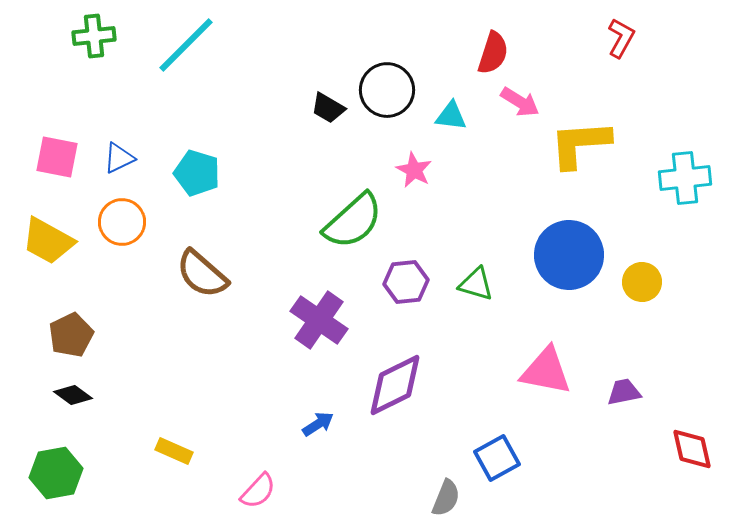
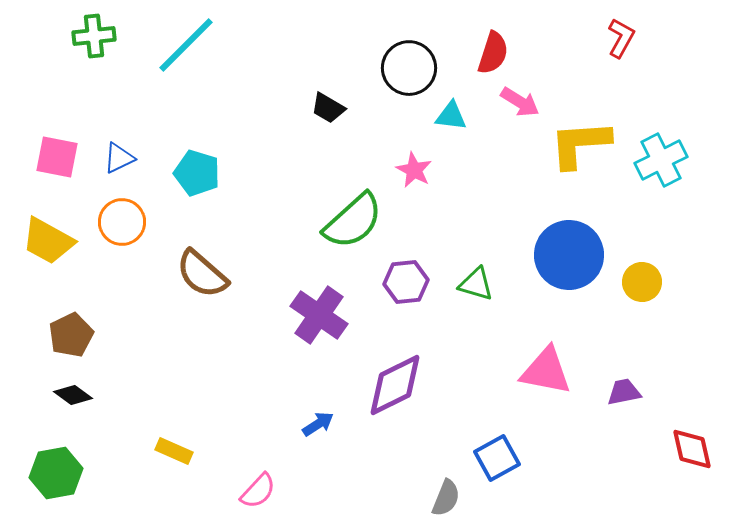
black circle: moved 22 px right, 22 px up
cyan cross: moved 24 px left, 18 px up; rotated 21 degrees counterclockwise
purple cross: moved 5 px up
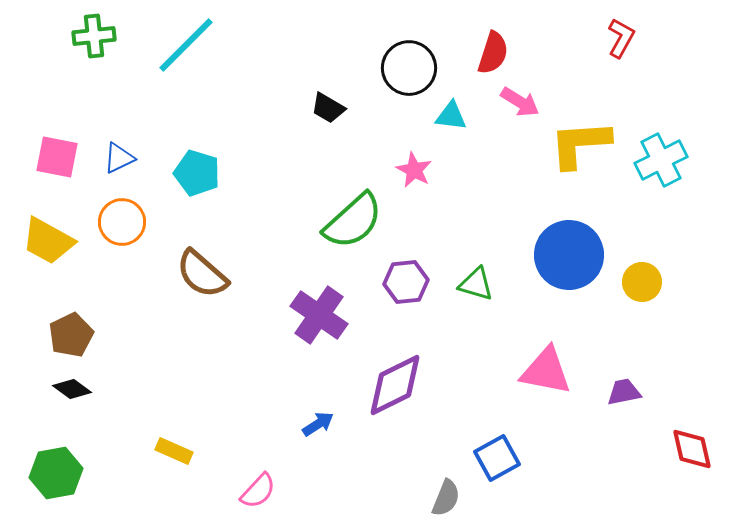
black diamond: moved 1 px left, 6 px up
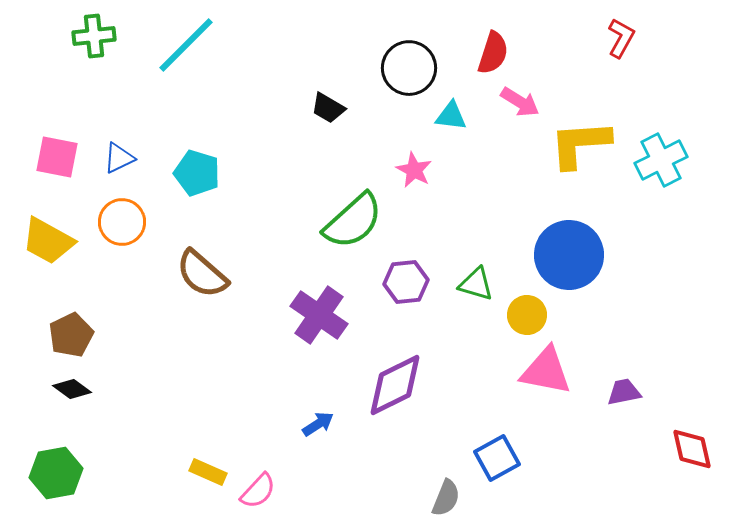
yellow circle: moved 115 px left, 33 px down
yellow rectangle: moved 34 px right, 21 px down
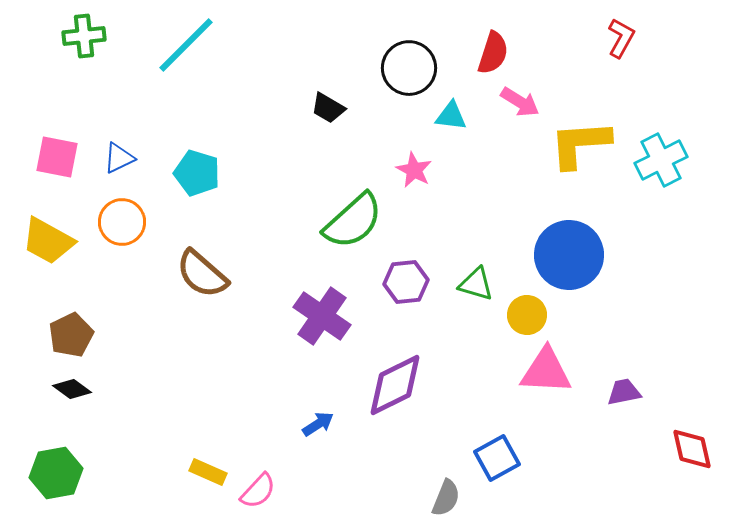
green cross: moved 10 px left
purple cross: moved 3 px right, 1 px down
pink triangle: rotated 8 degrees counterclockwise
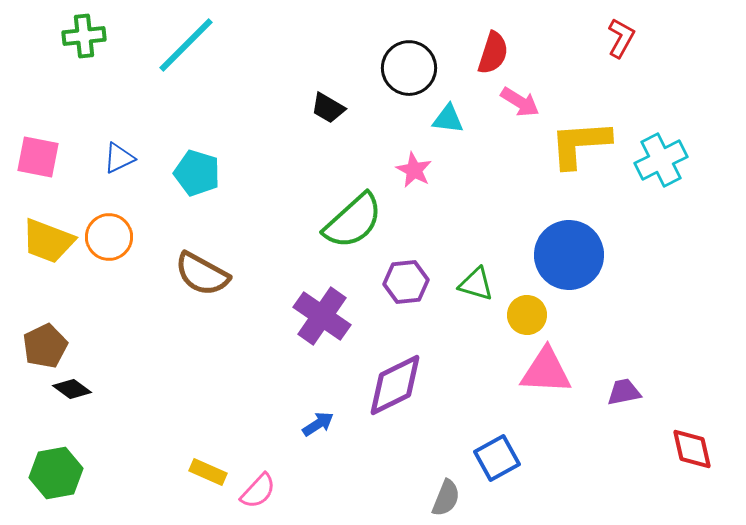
cyan triangle: moved 3 px left, 3 px down
pink square: moved 19 px left
orange circle: moved 13 px left, 15 px down
yellow trapezoid: rotated 8 degrees counterclockwise
brown semicircle: rotated 12 degrees counterclockwise
brown pentagon: moved 26 px left, 11 px down
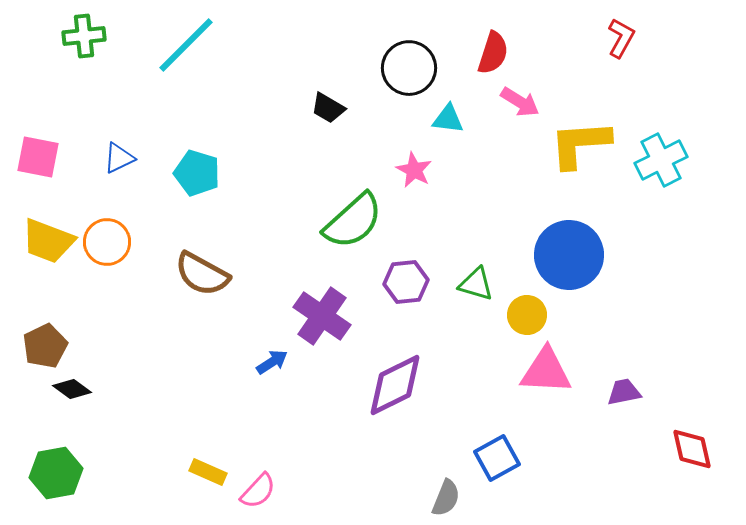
orange circle: moved 2 px left, 5 px down
blue arrow: moved 46 px left, 62 px up
